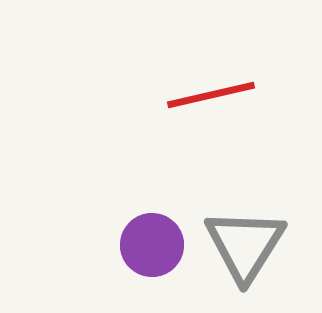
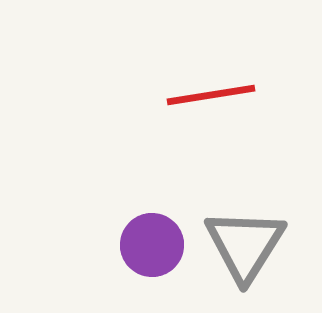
red line: rotated 4 degrees clockwise
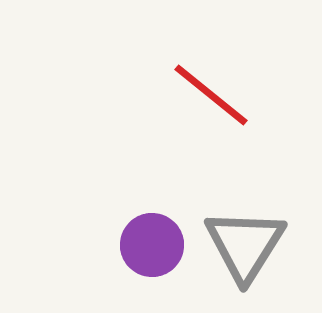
red line: rotated 48 degrees clockwise
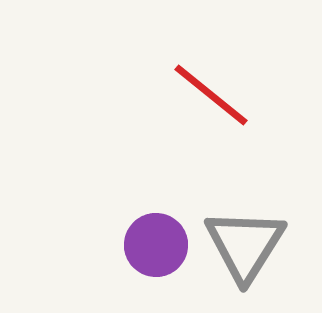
purple circle: moved 4 px right
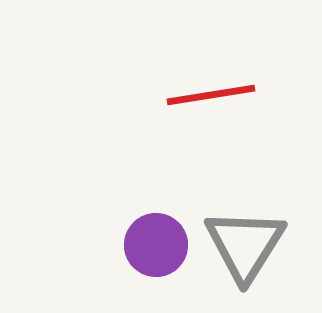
red line: rotated 48 degrees counterclockwise
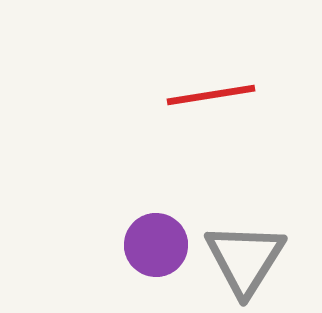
gray triangle: moved 14 px down
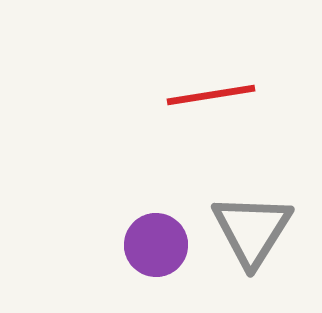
gray triangle: moved 7 px right, 29 px up
